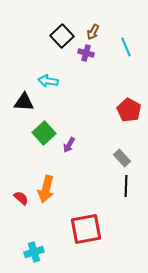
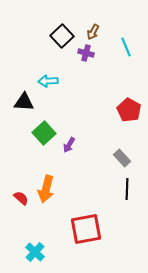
cyan arrow: rotated 12 degrees counterclockwise
black line: moved 1 px right, 3 px down
cyan cross: moved 1 px right; rotated 30 degrees counterclockwise
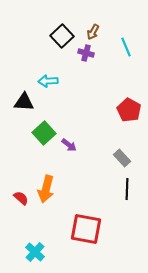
purple arrow: rotated 84 degrees counterclockwise
red square: rotated 20 degrees clockwise
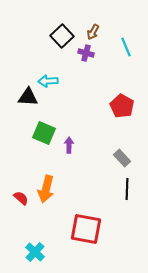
black triangle: moved 4 px right, 5 px up
red pentagon: moved 7 px left, 4 px up
green square: rotated 25 degrees counterclockwise
purple arrow: rotated 126 degrees counterclockwise
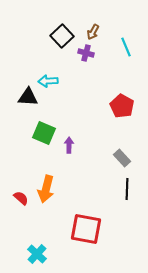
cyan cross: moved 2 px right, 2 px down
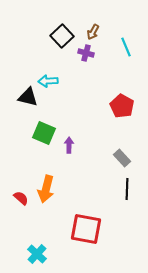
black triangle: rotated 10 degrees clockwise
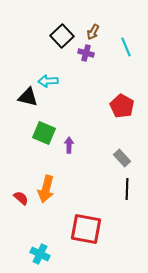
cyan cross: moved 3 px right; rotated 18 degrees counterclockwise
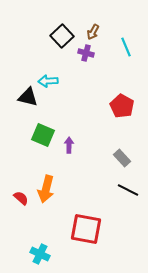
green square: moved 1 px left, 2 px down
black line: moved 1 px right, 1 px down; rotated 65 degrees counterclockwise
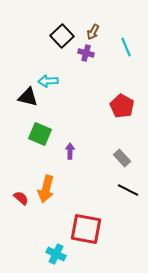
green square: moved 3 px left, 1 px up
purple arrow: moved 1 px right, 6 px down
cyan cross: moved 16 px right
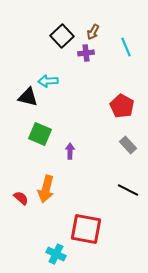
purple cross: rotated 21 degrees counterclockwise
gray rectangle: moved 6 px right, 13 px up
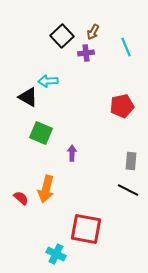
black triangle: rotated 15 degrees clockwise
red pentagon: rotated 30 degrees clockwise
green square: moved 1 px right, 1 px up
gray rectangle: moved 3 px right, 16 px down; rotated 48 degrees clockwise
purple arrow: moved 2 px right, 2 px down
